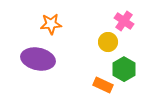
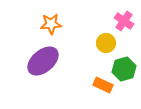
yellow circle: moved 2 px left, 1 px down
purple ellipse: moved 5 px right, 2 px down; rotated 52 degrees counterclockwise
green hexagon: rotated 15 degrees clockwise
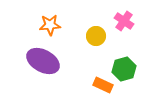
orange star: moved 1 px left, 1 px down
yellow circle: moved 10 px left, 7 px up
purple ellipse: rotated 68 degrees clockwise
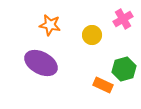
pink cross: moved 1 px left, 2 px up; rotated 24 degrees clockwise
orange star: rotated 15 degrees clockwise
yellow circle: moved 4 px left, 1 px up
purple ellipse: moved 2 px left, 2 px down
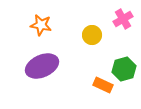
orange star: moved 9 px left
purple ellipse: moved 1 px right, 3 px down; rotated 52 degrees counterclockwise
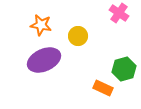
pink cross: moved 4 px left, 6 px up; rotated 24 degrees counterclockwise
yellow circle: moved 14 px left, 1 px down
purple ellipse: moved 2 px right, 6 px up
orange rectangle: moved 3 px down
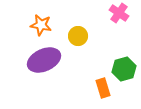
orange rectangle: rotated 48 degrees clockwise
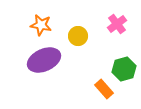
pink cross: moved 2 px left, 11 px down; rotated 18 degrees clockwise
orange rectangle: moved 1 px right, 1 px down; rotated 24 degrees counterclockwise
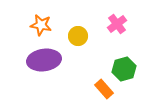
purple ellipse: rotated 16 degrees clockwise
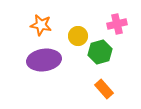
pink cross: rotated 24 degrees clockwise
green hexagon: moved 24 px left, 17 px up
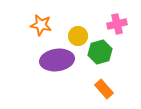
purple ellipse: moved 13 px right
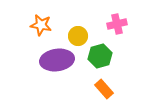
green hexagon: moved 4 px down
